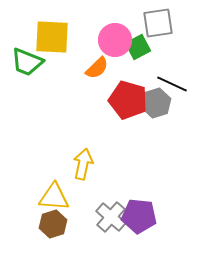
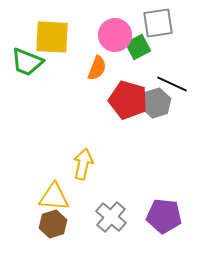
pink circle: moved 5 px up
orange semicircle: rotated 25 degrees counterclockwise
purple pentagon: moved 25 px right
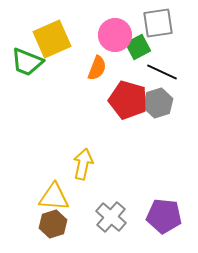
yellow square: moved 2 px down; rotated 27 degrees counterclockwise
black line: moved 10 px left, 12 px up
gray hexagon: moved 2 px right
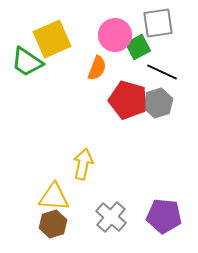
green trapezoid: rotated 12 degrees clockwise
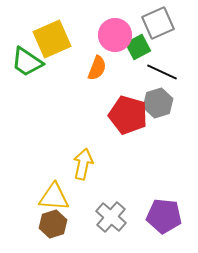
gray square: rotated 16 degrees counterclockwise
red pentagon: moved 15 px down
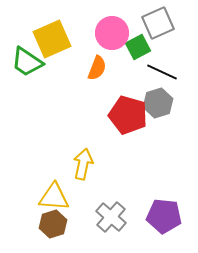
pink circle: moved 3 px left, 2 px up
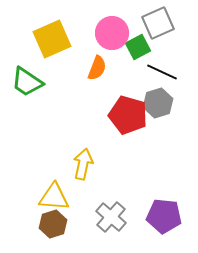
green trapezoid: moved 20 px down
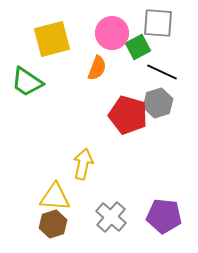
gray square: rotated 28 degrees clockwise
yellow square: rotated 9 degrees clockwise
yellow triangle: moved 1 px right
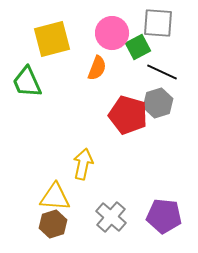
green trapezoid: rotated 32 degrees clockwise
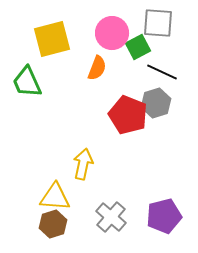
gray hexagon: moved 2 px left
red pentagon: rotated 6 degrees clockwise
purple pentagon: rotated 20 degrees counterclockwise
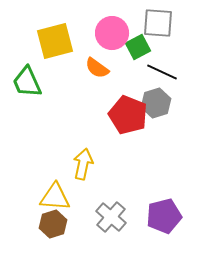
yellow square: moved 3 px right, 2 px down
orange semicircle: rotated 105 degrees clockwise
